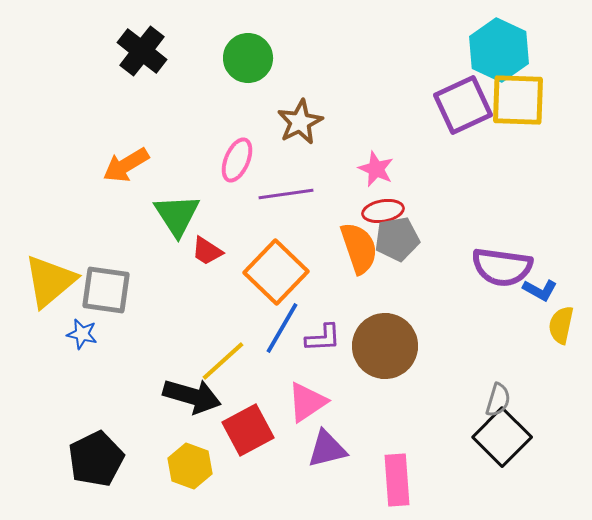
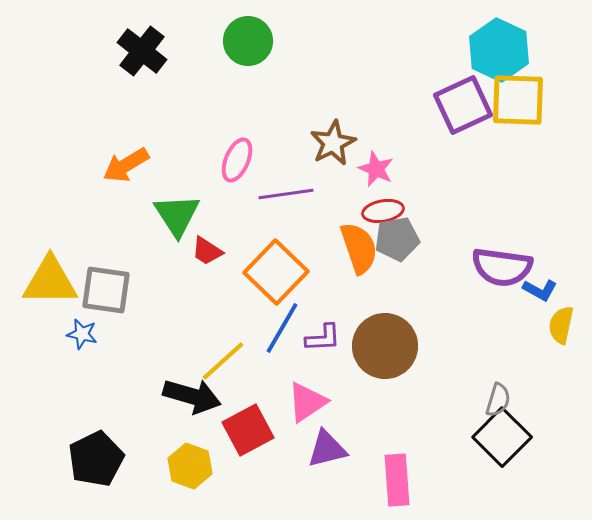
green circle: moved 17 px up
brown star: moved 33 px right, 21 px down
yellow triangle: rotated 40 degrees clockwise
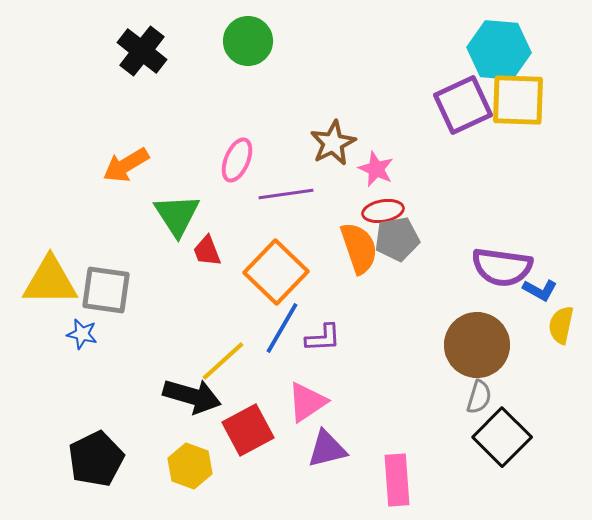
cyan hexagon: rotated 20 degrees counterclockwise
red trapezoid: rotated 36 degrees clockwise
brown circle: moved 92 px right, 1 px up
gray semicircle: moved 19 px left, 3 px up
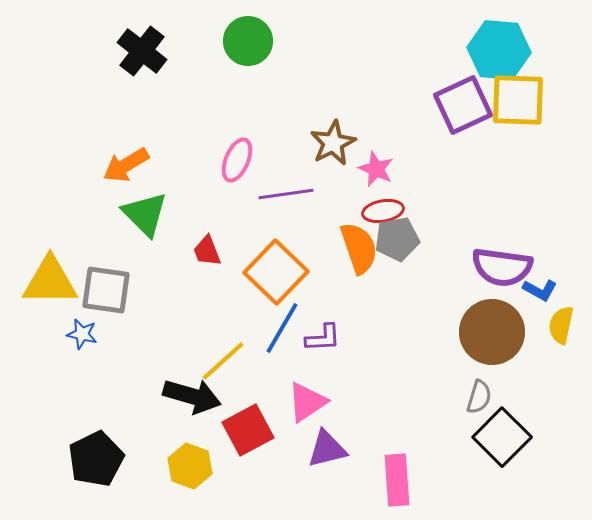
green triangle: moved 32 px left, 1 px up; rotated 12 degrees counterclockwise
brown circle: moved 15 px right, 13 px up
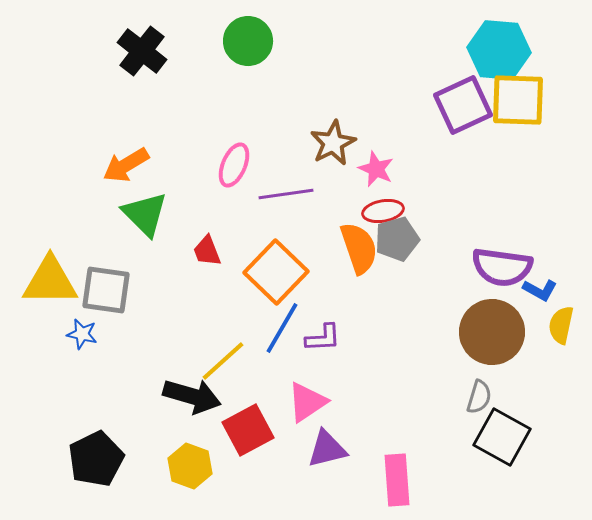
pink ellipse: moved 3 px left, 5 px down
gray pentagon: rotated 6 degrees counterclockwise
black square: rotated 16 degrees counterclockwise
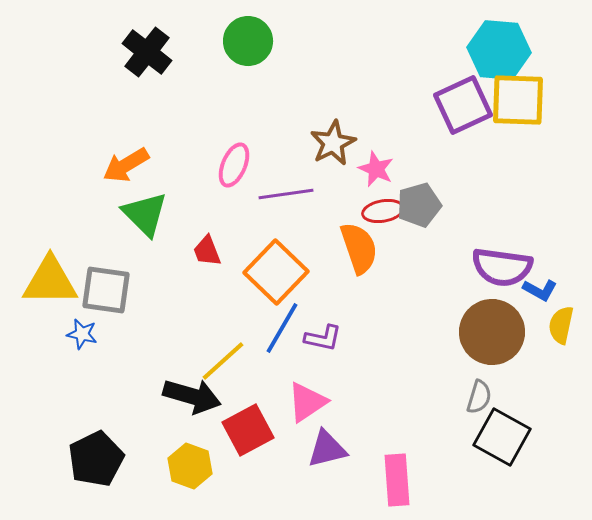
black cross: moved 5 px right, 1 px down
gray pentagon: moved 22 px right, 34 px up
purple L-shape: rotated 15 degrees clockwise
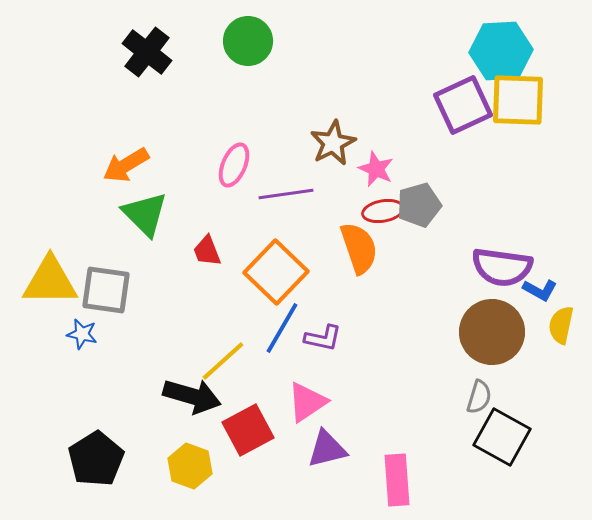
cyan hexagon: moved 2 px right, 1 px down; rotated 8 degrees counterclockwise
black pentagon: rotated 6 degrees counterclockwise
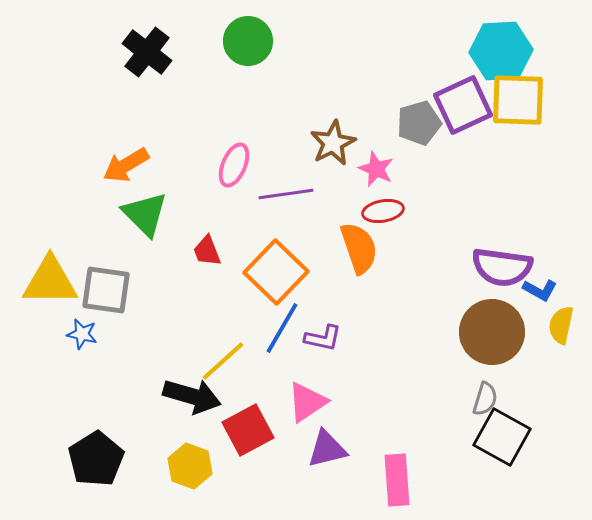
gray pentagon: moved 82 px up
gray semicircle: moved 6 px right, 2 px down
